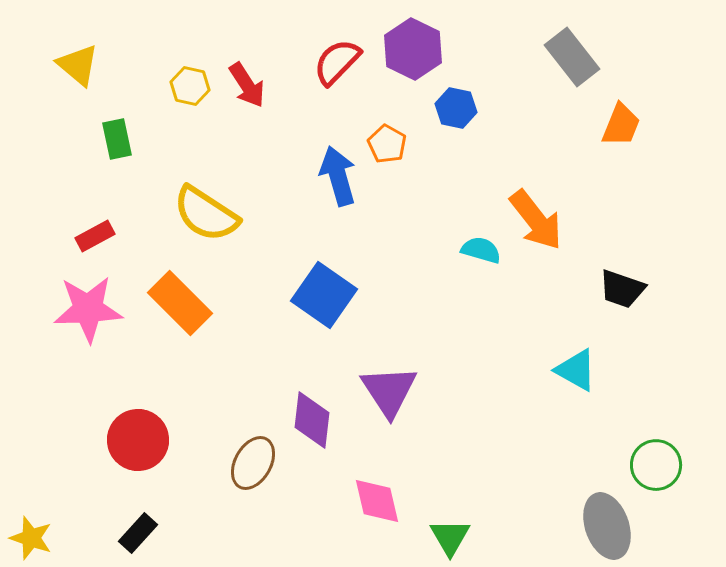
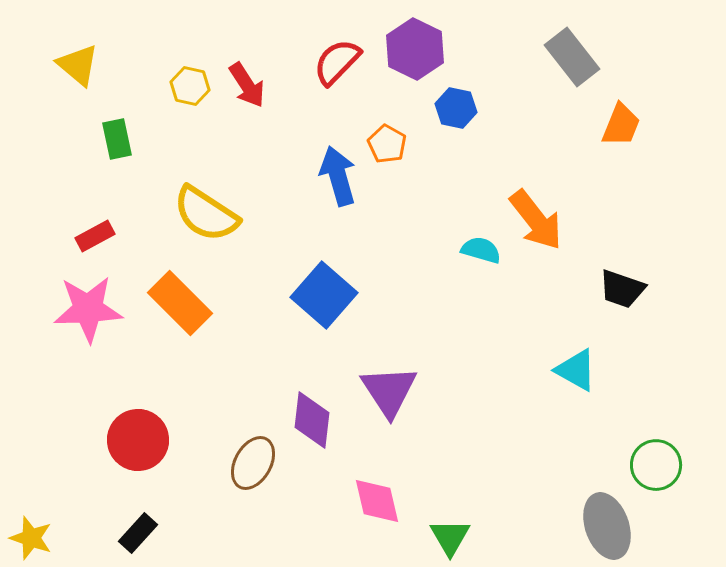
purple hexagon: moved 2 px right
blue square: rotated 6 degrees clockwise
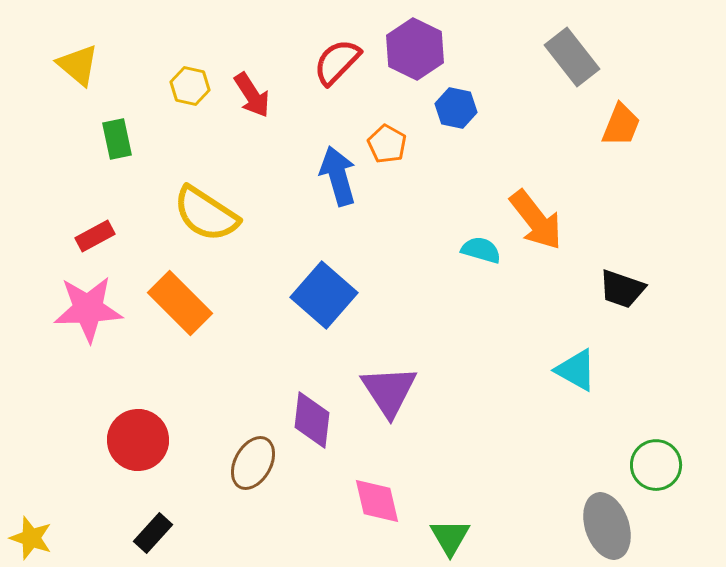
red arrow: moved 5 px right, 10 px down
black rectangle: moved 15 px right
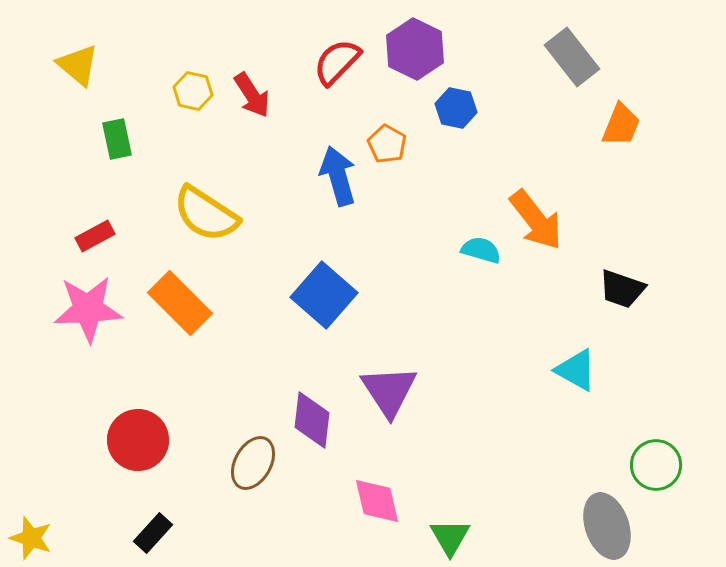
yellow hexagon: moved 3 px right, 5 px down
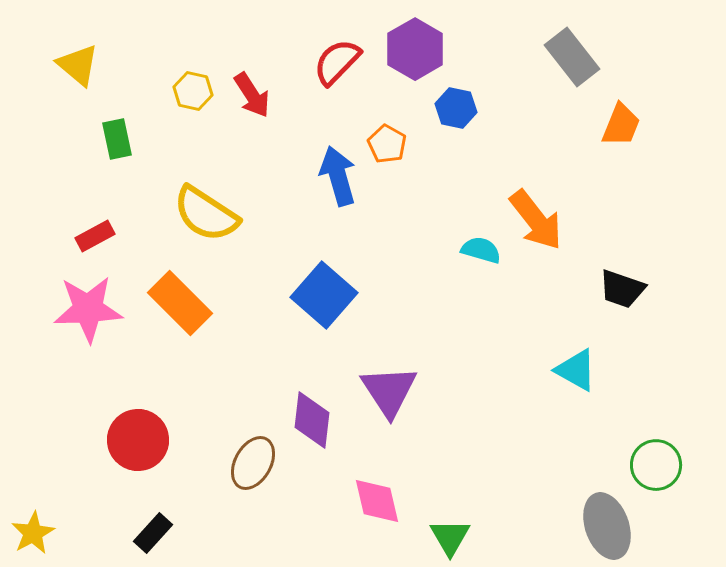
purple hexagon: rotated 4 degrees clockwise
yellow star: moved 2 px right, 5 px up; rotated 24 degrees clockwise
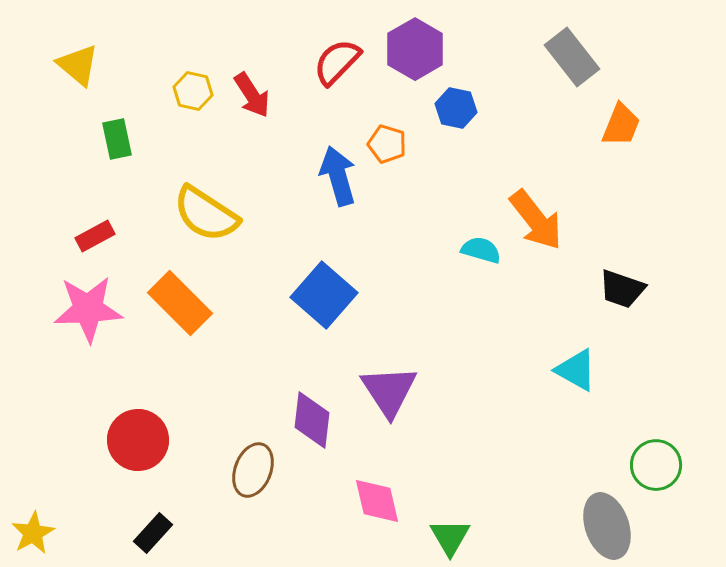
orange pentagon: rotated 12 degrees counterclockwise
brown ellipse: moved 7 px down; rotated 8 degrees counterclockwise
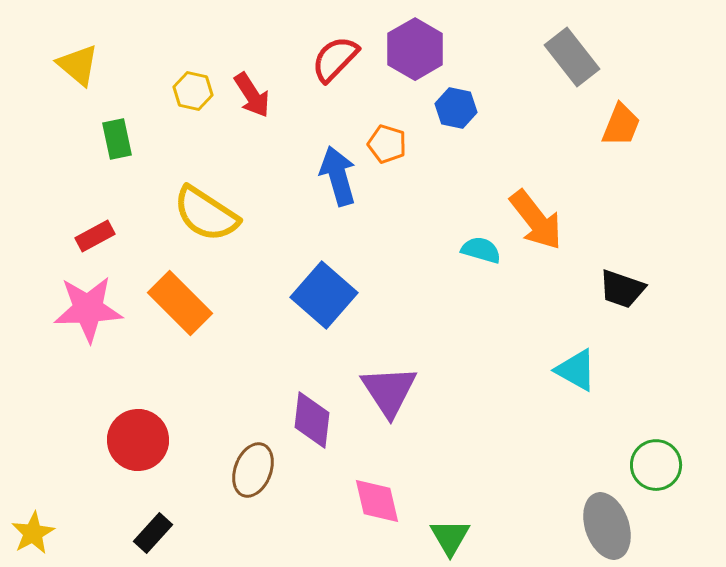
red semicircle: moved 2 px left, 3 px up
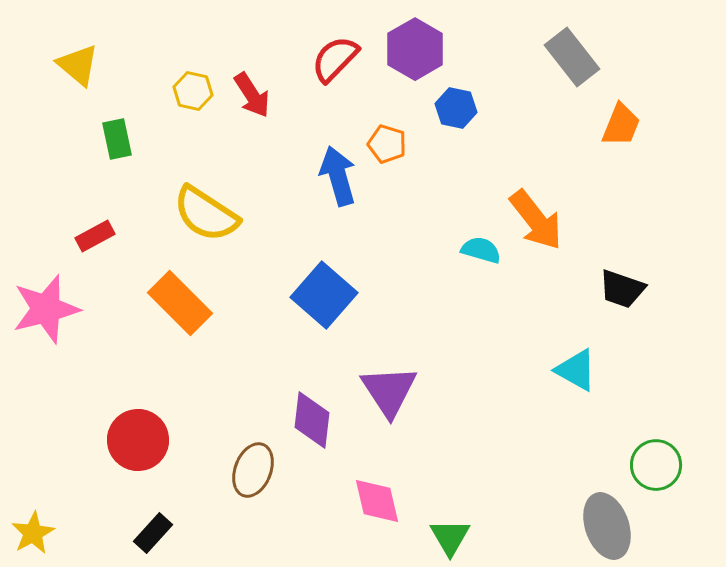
pink star: moved 42 px left; rotated 12 degrees counterclockwise
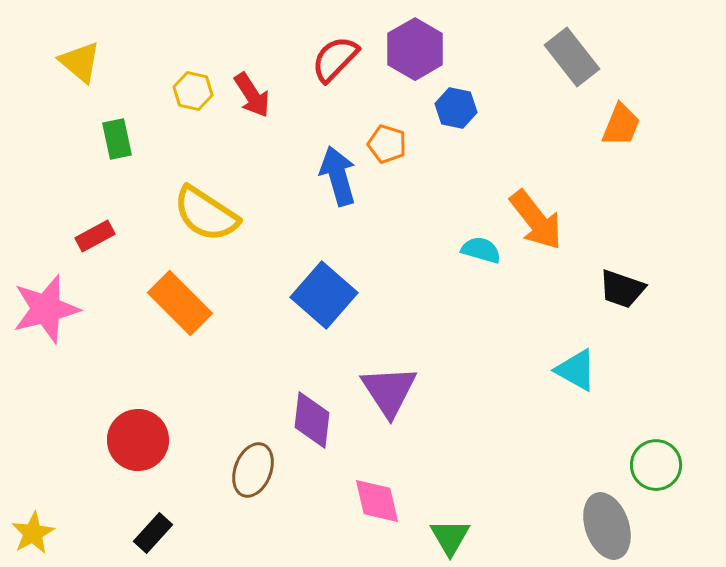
yellow triangle: moved 2 px right, 3 px up
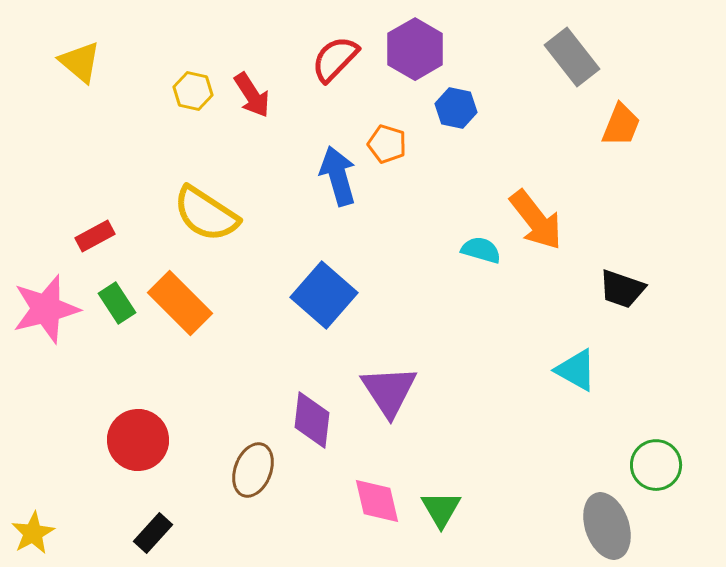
green rectangle: moved 164 px down; rotated 21 degrees counterclockwise
green triangle: moved 9 px left, 28 px up
